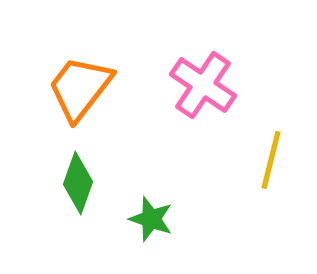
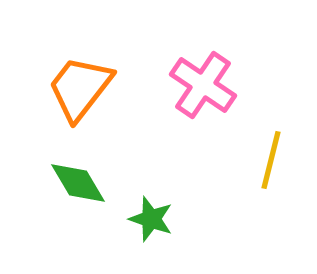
green diamond: rotated 50 degrees counterclockwise
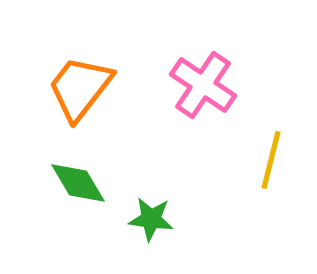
green star: rotated 12 degrees counterclockwise
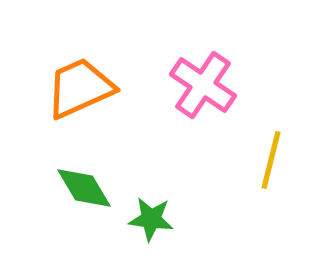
orange trapezoid: rotated 28 degrees clockwise
green diamond: moved 6 px right, 5 px down
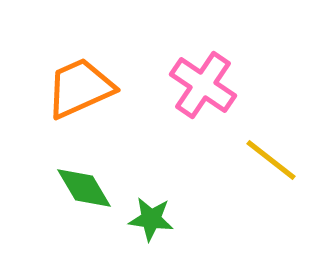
yellow line: rotated 66 degrees counterclockwise
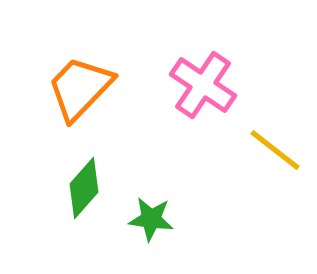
orange trapezoid: rotated 22 degrees counterclockwise
yellow line: moved 4 px right, 10 px up
green diamond: rotated 72 degrees clockwise
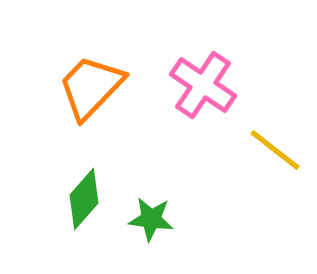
orange trapezoid: moved 11 px right, 1 px up
green diamond: moved 11 px down
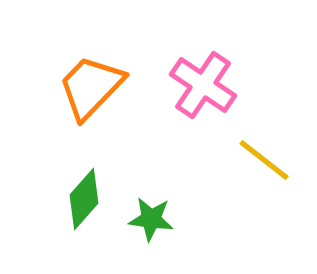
yellow line: moved 11 px left, 10 px down
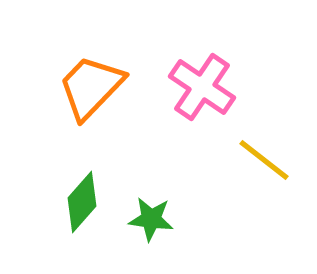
pink cross: moved 1 px left, 2 px down
green diamond: moved 2 px left, 3 px down
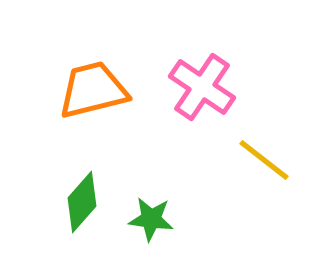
orange trapezoid: moved 2 px right, 3 px down; rotated 32 degrees clockwise
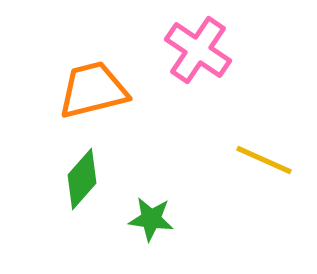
pink cross: moved 4 px left, 37 px up
yellow line: rotated 14 degrees counterclockwise
green diamond: moved 23 px up
